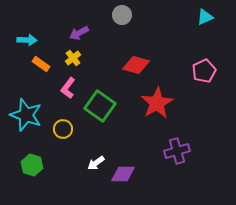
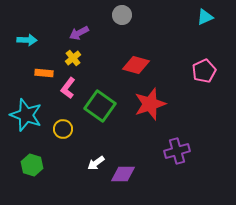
orange rectangle: moved 3 px right, 9 px down; rotated 30 degrees counterclockwise
red star: moved 7 px left, 1 px down; rotated 12 degrees clockwise
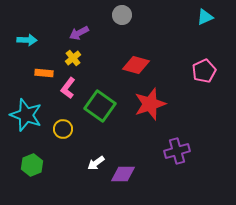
green hexagon: rotated 20 degrees clockwise
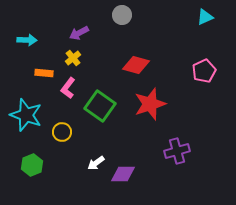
yellow circle: moved 1 px left, 3 px down
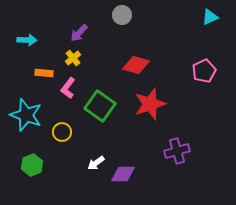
cyan triangle: moved 5 px right
purple arrow: rotated 18 degrees counterclockwise
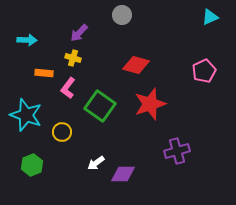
yellow cross: rotated 35 degrees counterclockwise
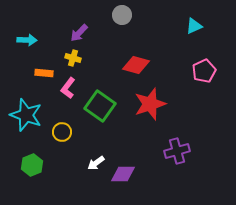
cyan triangle: moved 16 px left, 9 px down
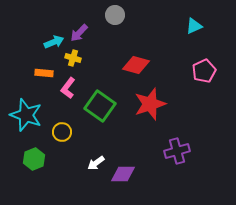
gray circle: moved 7 px left
cyan arrow: moved 27 px right, 2 px down; rotated 24 degrees counterclockwise
green hexagon: moved 2 px right, 6 px up
